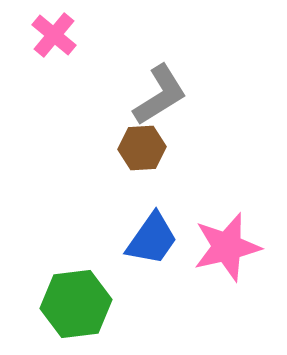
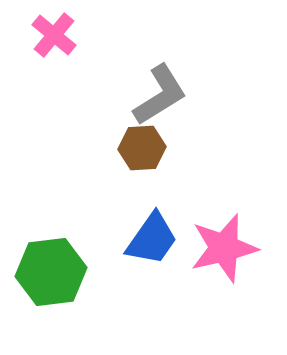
pink star: moved 3 px left, 1 px down
green hexagon: moved 25 px left, 32 px up
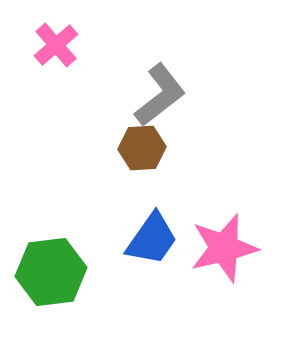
pink cross: moved 2 px right, 10 px down; rotated 9 degrees clockwise
gray L-shape: rotated 6 degrees counterclockwise
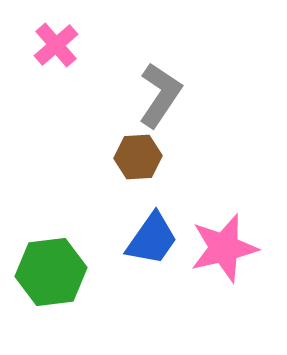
gray L-shape: rotated 18 degrees counterclockwise
brown hexagon: moved 4 px left, 9 px down
